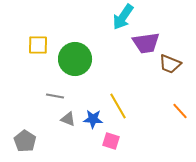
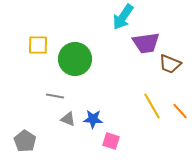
yellow line: moved 34 px right
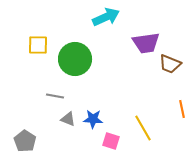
cyan arrow: moved 17 px left; rotated 148 degrees counterclockwise
yellow line: moved 9 px left, 22 px down
orange line: moved 2 px right, 2 px up; rotated 30 degrees clockwise
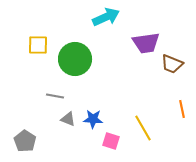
brown trapezoid: moved 2 px right
